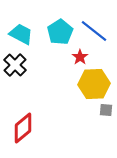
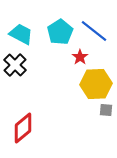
yellow hexagon: moved 2 px right
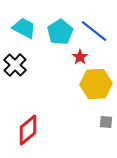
cyan trapezoid: moved 3 px right, 6 px up
gray square: moved 12 px down
red diamond: moved 5 px right, 2 px down
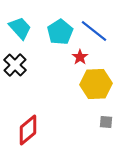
cyan trapezoid: moved 4 px left; rotated 20 degrees clockwise
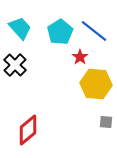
yellow hexagon: rotated 8 degrees clockwise
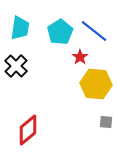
cyan trapezoid: rotated 50 degrees clockwise
black cross: moved 1 px right, 1 px down
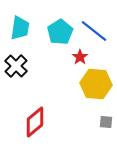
red diamond: moved 7 px right, 8 px up
